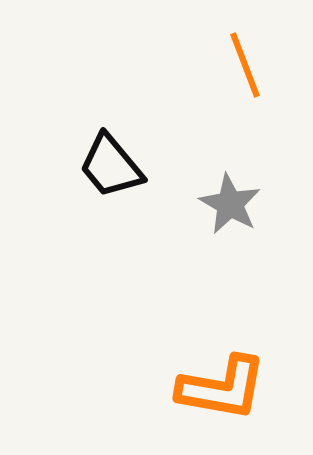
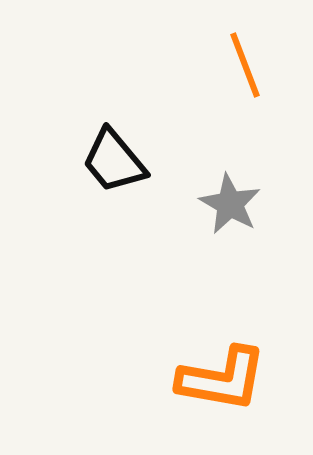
black trapezoid: moved 3 px right, 5 px up
orange L-shape: moved 9 px up
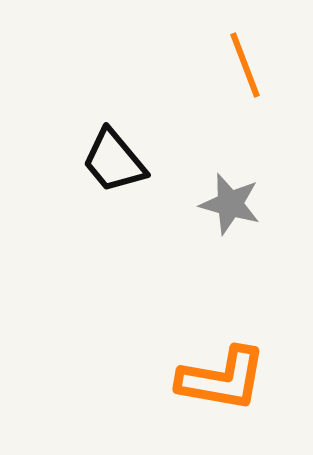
gray star: rotated 14 degrees counterclockwise
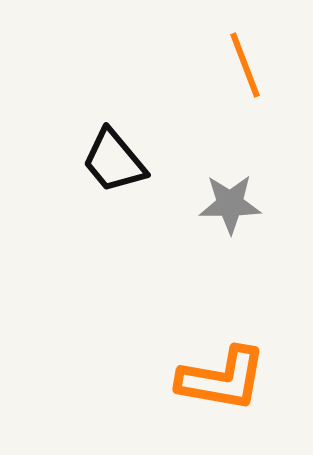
gray star: rotated 16 degrees counterclockwise
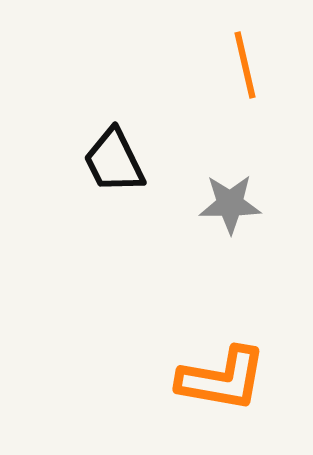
orange line: rotated 8 degrees clockwise
black trapezoid: rotated 14 degrees clockwise
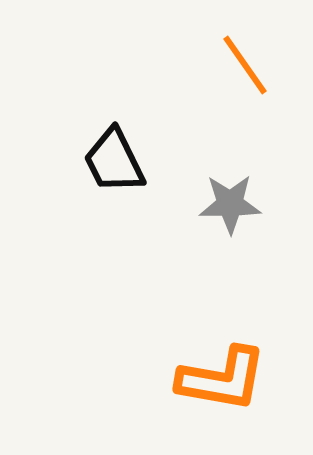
orange line: rotated 22 degrees counterclockwise
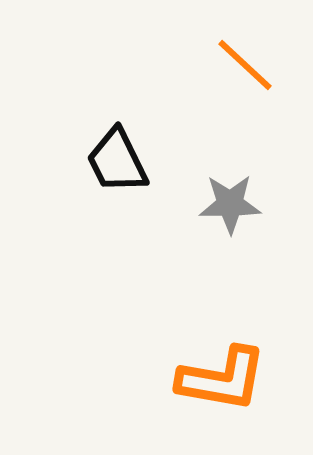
orange line: rotated 12 degrees counterclockwise
black trapezoid: moved 3 px right
